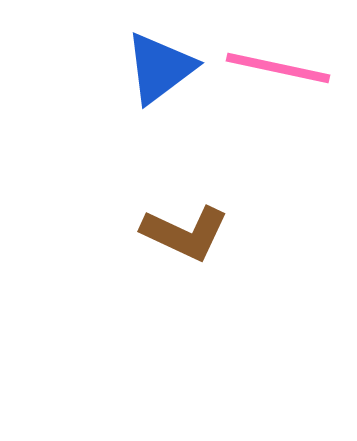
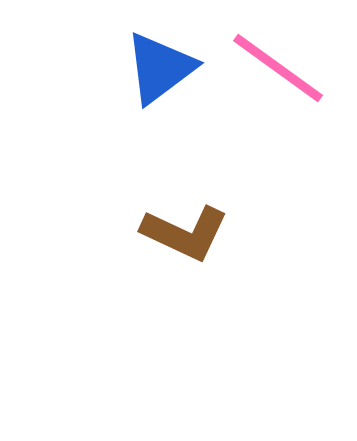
pink line: rotated 24 degrees clockwise
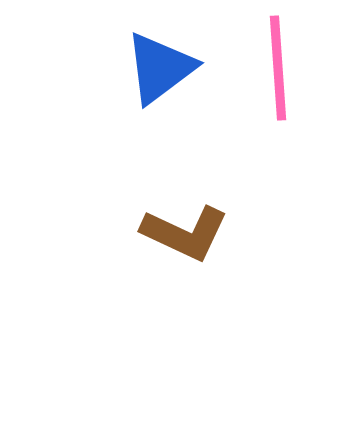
pink line: rotated 50 degrees clockwise
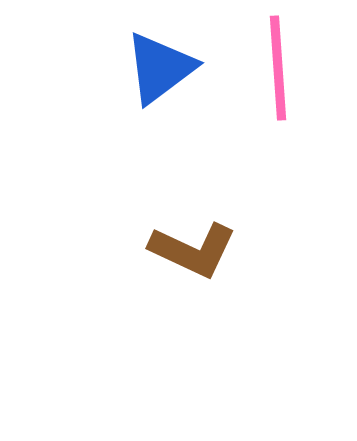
brown L-shape: moved 8 px right, 17 px down
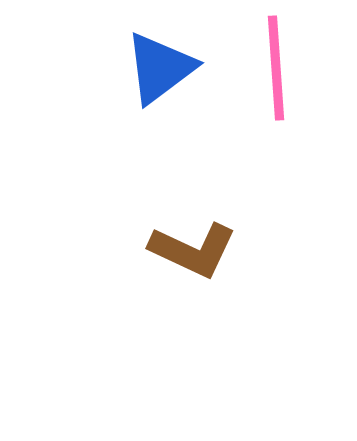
pink line: moved 2 px left
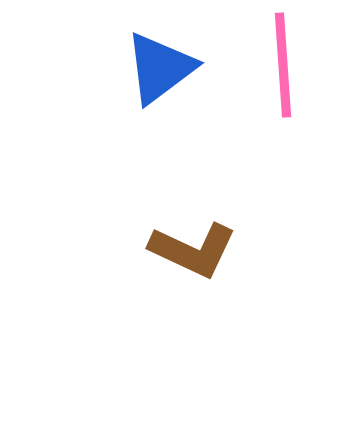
pink line: moved 7 px right, 3 px up
